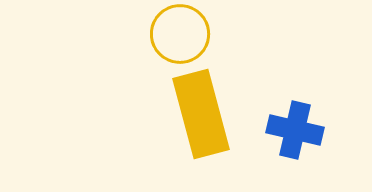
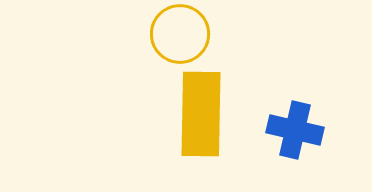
yellow rectangle: rotated 16 degrees clockwise
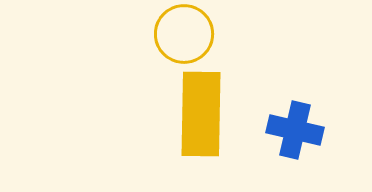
yellow circle: moved 4 px right
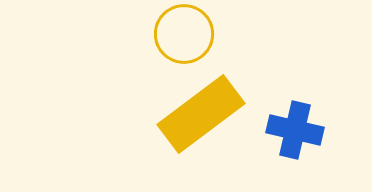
yellow rectangle: rotated 52 degrees clockwise
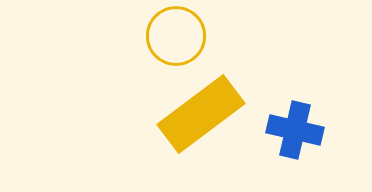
yellow circle: moved 8 px left, 2 px down
